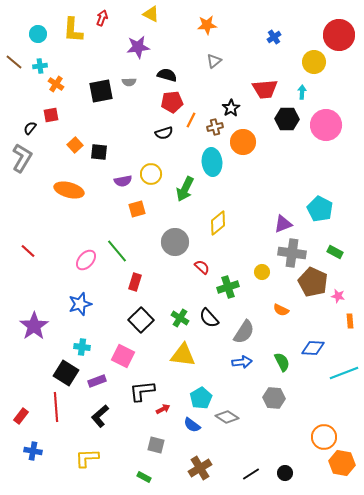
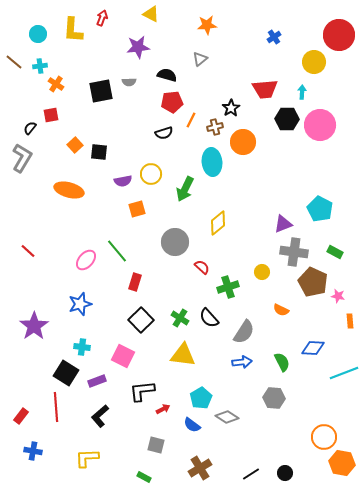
gray triangle at (214, 61): moved 14 px left, 2 px up
pink circle at (326, 125): moved 6 px left
gray cross at (292, 253): moved 2 px right, 1 px up
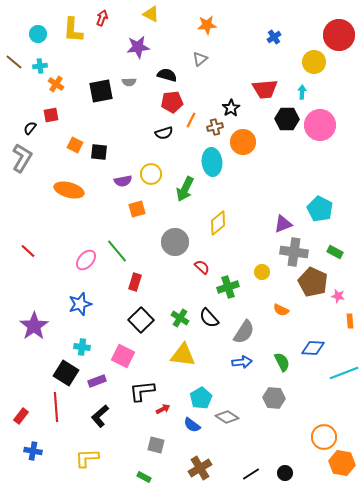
orange square at (75, 145): rotated 21 degrees counterclockwise
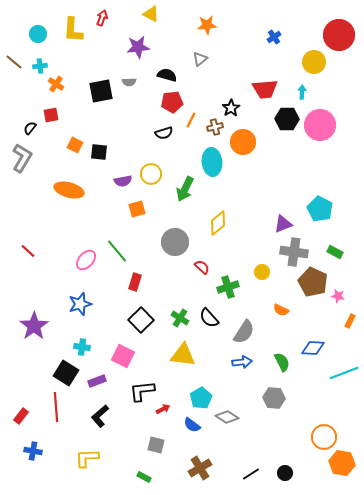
orange rectangle at (350, 321): rotated 32 degrees clockwise
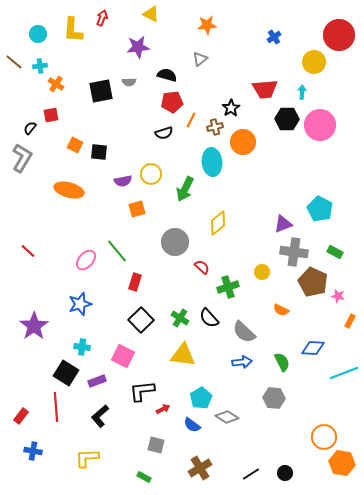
gray semicircle at (244, 332): rotated 100 degrees clockwise
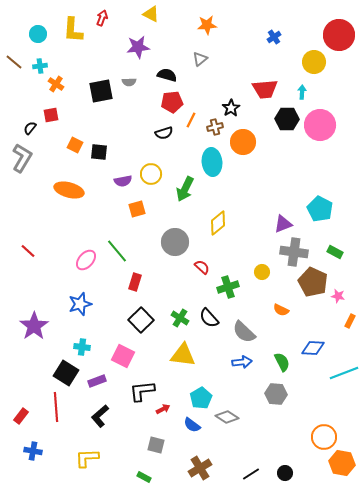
gray hexagon at (274, 398): moved 2 px right, 4 px up
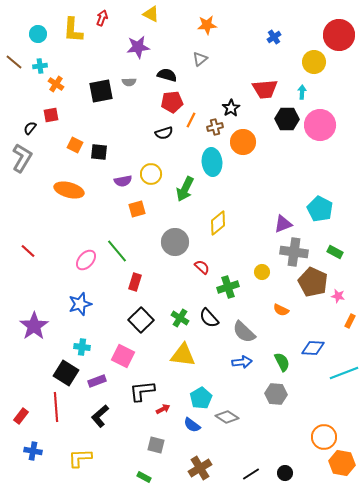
yellow L-shape at (87, 458): moved 7 px left
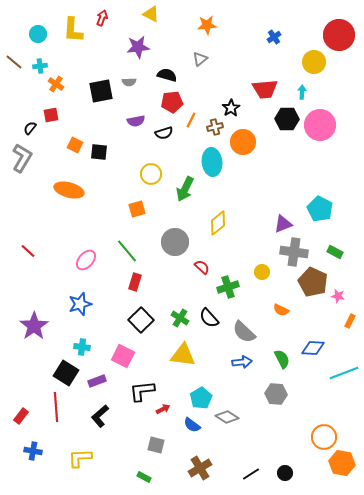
purple semicircle at (123, 181): moved 13 px right, 60 px up
green line at (117, 251): moved 10 px right
green semicircle at (282, 362): moved 3 px up
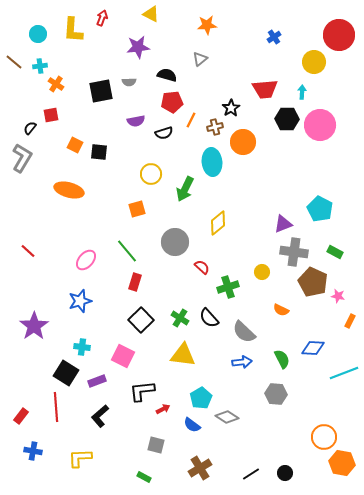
blue star at (80, 304): moved 3 px up
